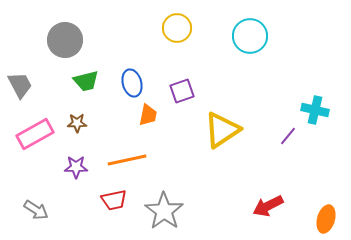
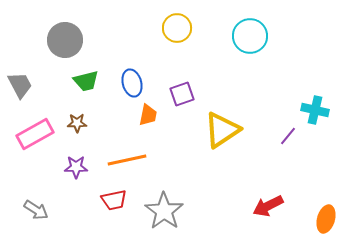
purple square: moved 3 px down
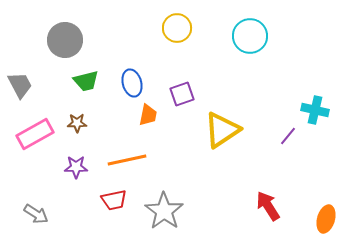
red arrow: rotated 84 degrees clockwise
gray arrow: moved 4 px down
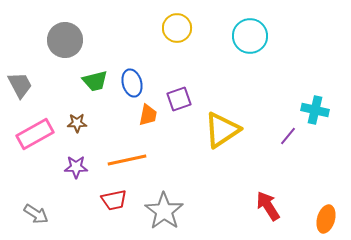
green trapezoid: moved 9 px right
purple square: moved 3 px left, 5 px down
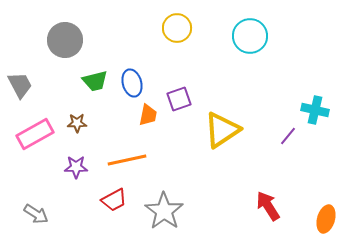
red trapezoid: rotated 16 degrees counterclockwise
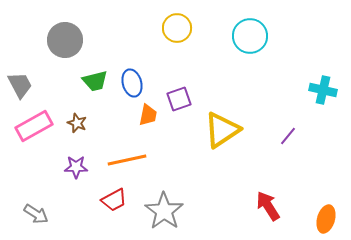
cyan cross: moved 8 px right, 20 px up
brown star: rotated 24 degrees clockwise
pink rectangle: moved 1 px left, 8 px up
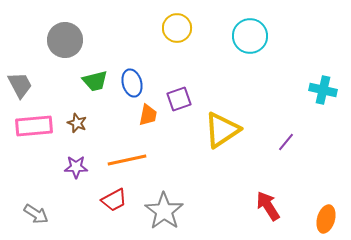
pink rectangle: rotated 24 degrees clockwise
purple line: moved 2 px left, 6 px down
